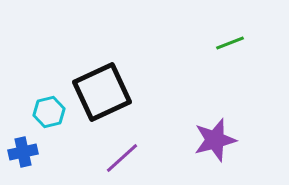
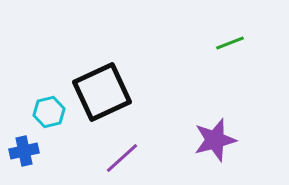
blue cross: moved 1 px right, 1 px up
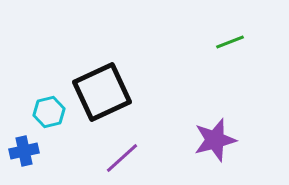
green line: moved 1 px up
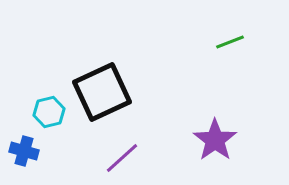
purple star: rotated 21 degrees counterclockwise
blue cross: rotated 28 degrees clockwise
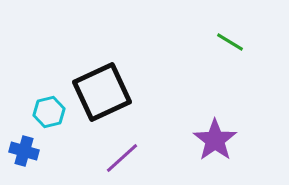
green line: rotated 52 degrees clockwise
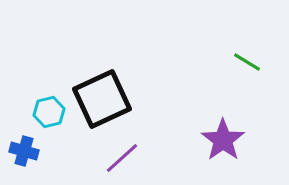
green line: moved 17 px right, 20 px down
black square: moved 7 px down
purple star: moved 8 px right
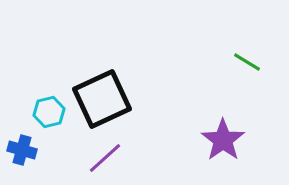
blue cross: moved 2 px left, 1 px up
purple line: moved 17 px left
